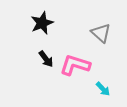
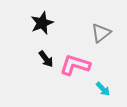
gray triangle: rotated 40 degrees clockwise
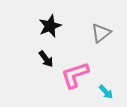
black star: moved 8 px right, 3 px down
pink L-shape: moved 10 px down; rotated 36 degrees counterclockwise
cyan arrow: moved 3 px right, 3 px down
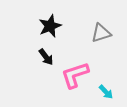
gray triangle: rotated 20 degrees clockwise
black arrow: moved 2 px up
